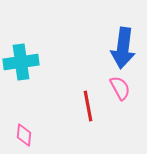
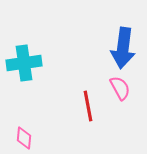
cyan cross: moved 3 px right, 1 px down
pink diamond: moved 3 px down
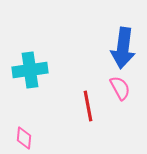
cyan cross: moved 6 px right, 7 px down
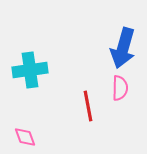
blue arrow: rotated 9 degrees clockwise
pink semicircle: rotated 30 degrees clockwise
pink diamond: moved 1 px right, 1 px up; rotated 25 degrees counterclockwise
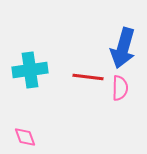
red line: moved 29 px up; rotated 72 degrees counterclockwise
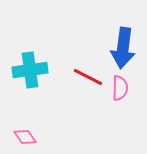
blue arrow: rotated 9 degrees counterclockwise
red line: rotated 20 degrees clockwise
pink diamond: rotated 15 degrees counterclockwise
